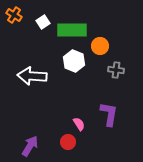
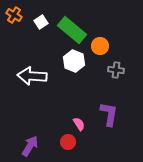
white square: moved 2 px left
green rectangle: rotated 40 degrees clockwise
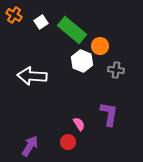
white hexagon: moved 8 px right
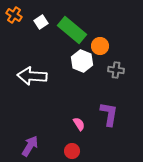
red circle: moved 4 px right, 9 px down
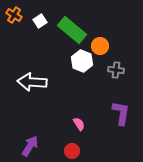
white square: moved 1 px left, 1 px up
white arrow: moved 6 px down
purple L-shape: moved 12 px right, 1 px up
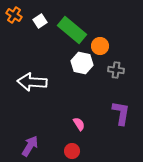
white hexagon: moved 2 px down; rotated 10 degrees counterclockwise
